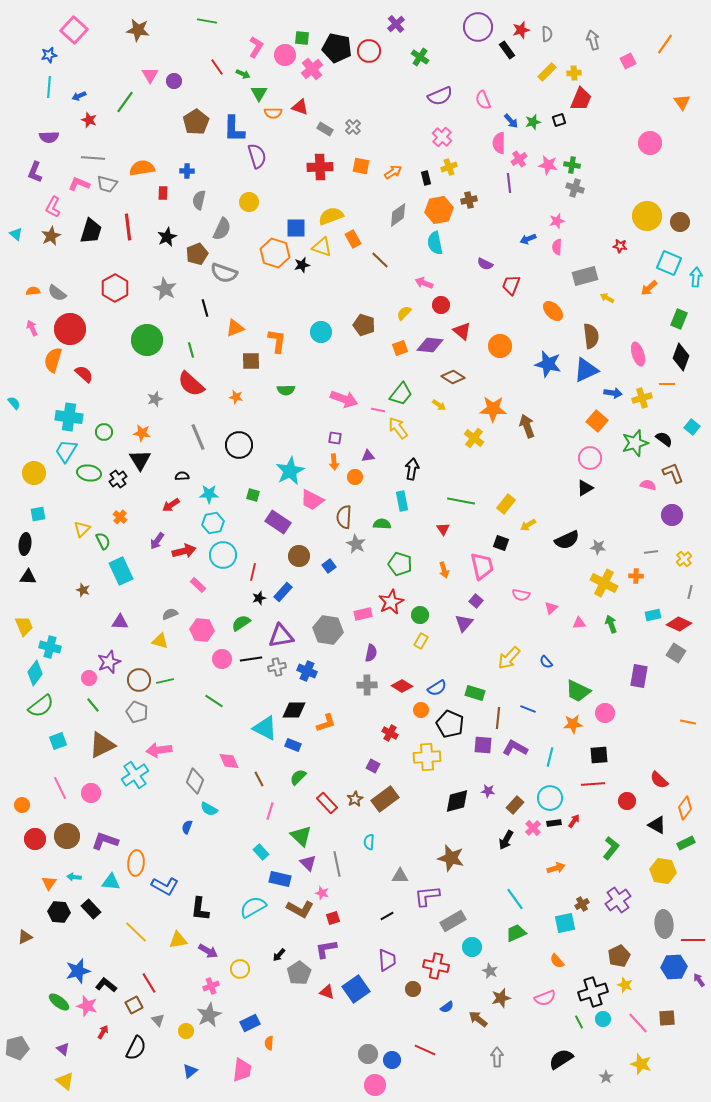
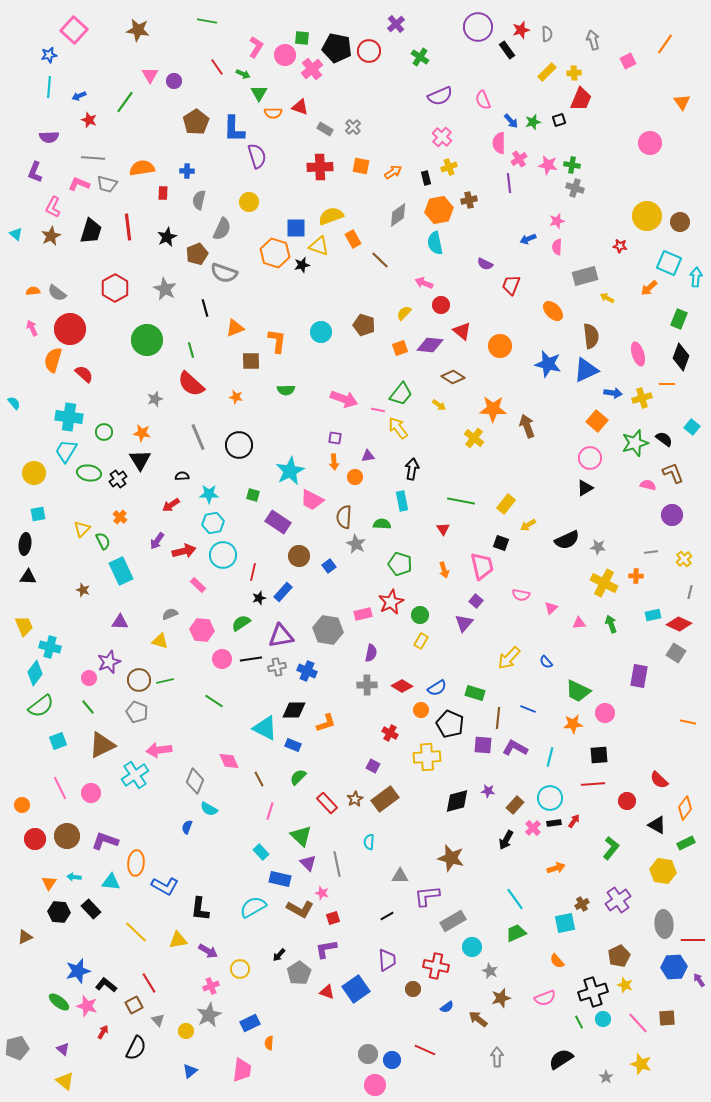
yellow triangle at (322, 247): moved 3 px left, 1 px up
green line at (93, 705): moved 5 px left, 2 px down
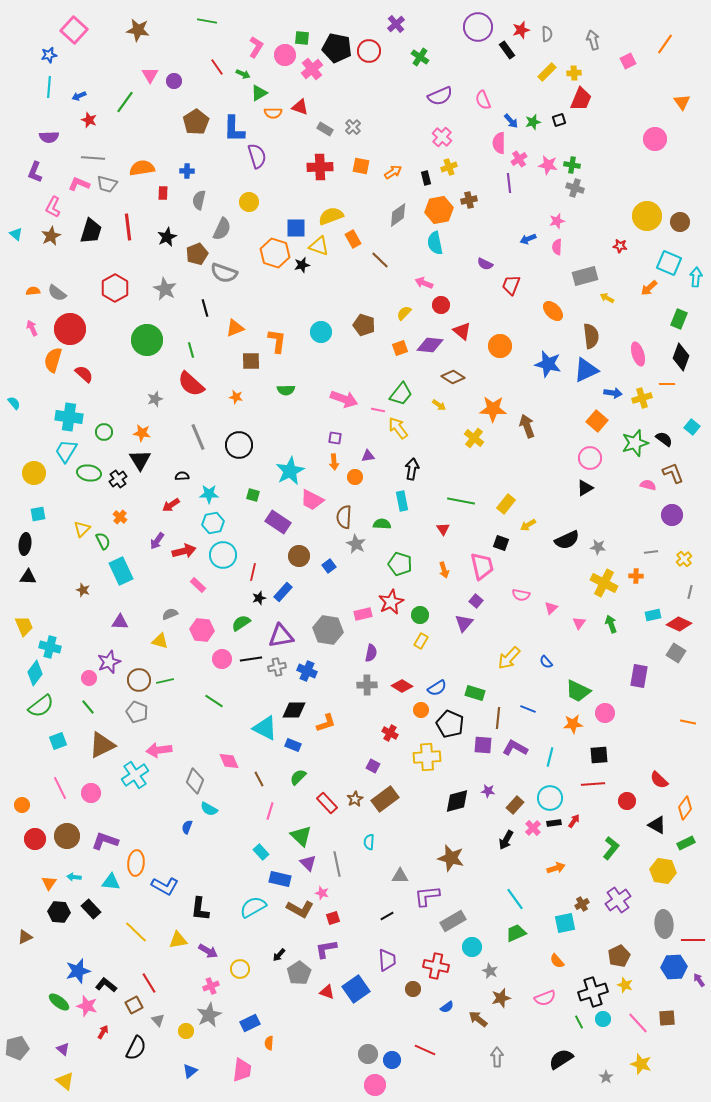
green triangle at (259, 93): rotated 30 degrees clockwise
pink circle at (650, 143): moved 5 px right, 4 px up
pink triangle at (579, 623): rotated 48 degrees counterclockwise
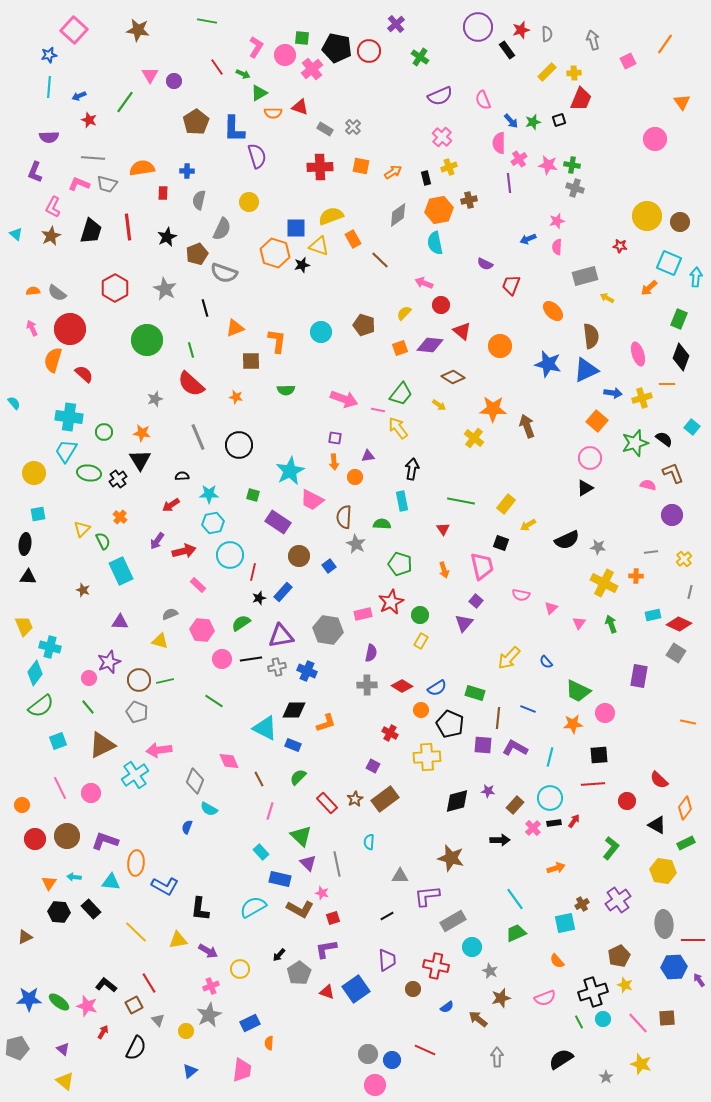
cyan circle at (223, 555): moved 7 px right
black arrow at (506, 840): moved 6 px left; rotated 120 degrees counterclockwise
blue star at (78, 971): moved 49 px left, 28 px down; rotated 15 degrees clockwise
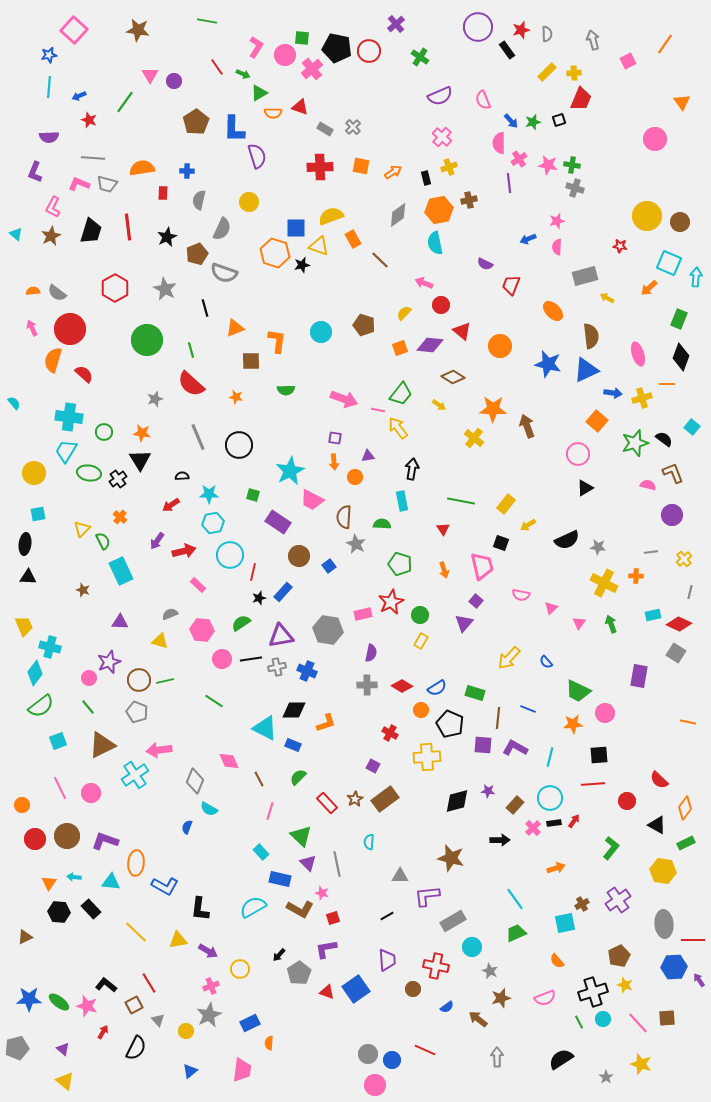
pink circle at (590, 458): moved 12 px left, 4 px up
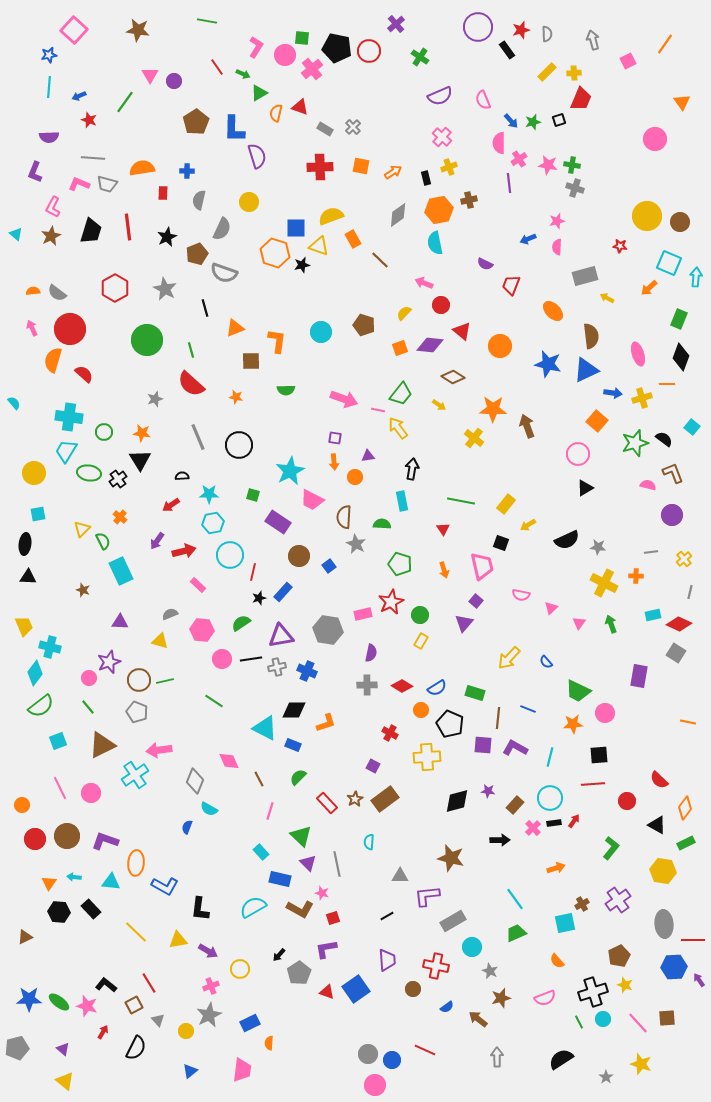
orange semicircle at (273, 113): moved 3 px right; rotated 102 degrees clockwise
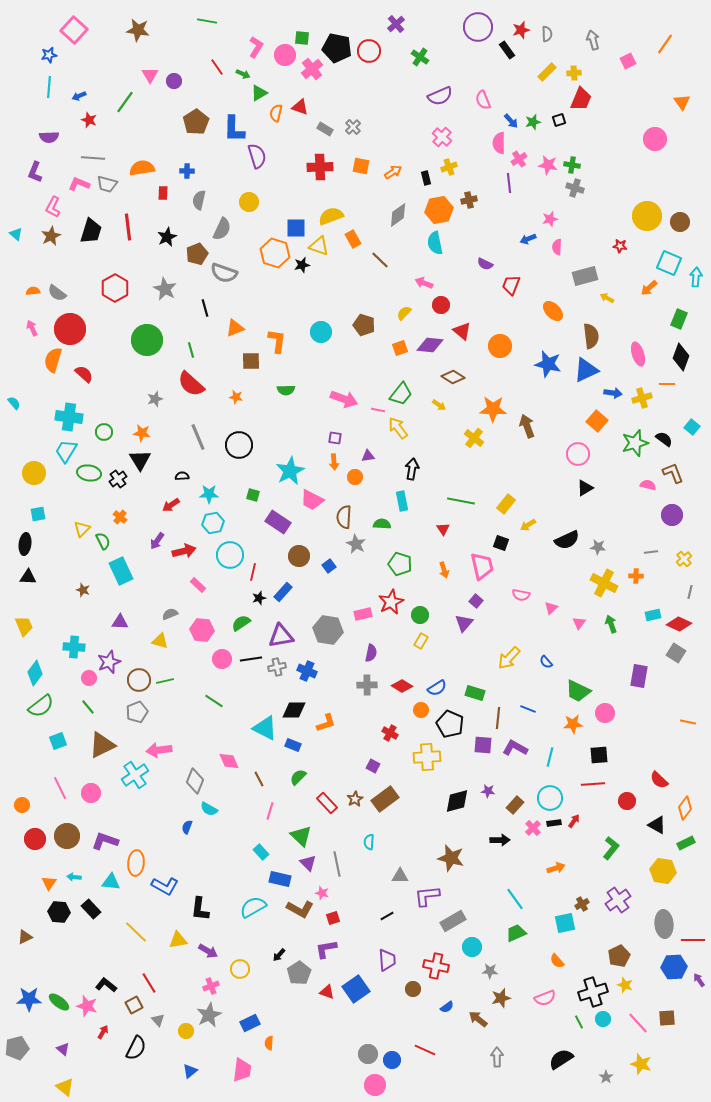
pink star at (557, 221): moved 7 px left, 2 px up
cyan cross at (50, 647): moved 24 px right; rotated 10 degrees counterclockwise
gray pentagon at (137, 712): rotated 30 degrees clockwise
gray star at (490, 971): rotated 21 degrees counterclockwise
yellow triangle at (65, 1081): moved 6 px down
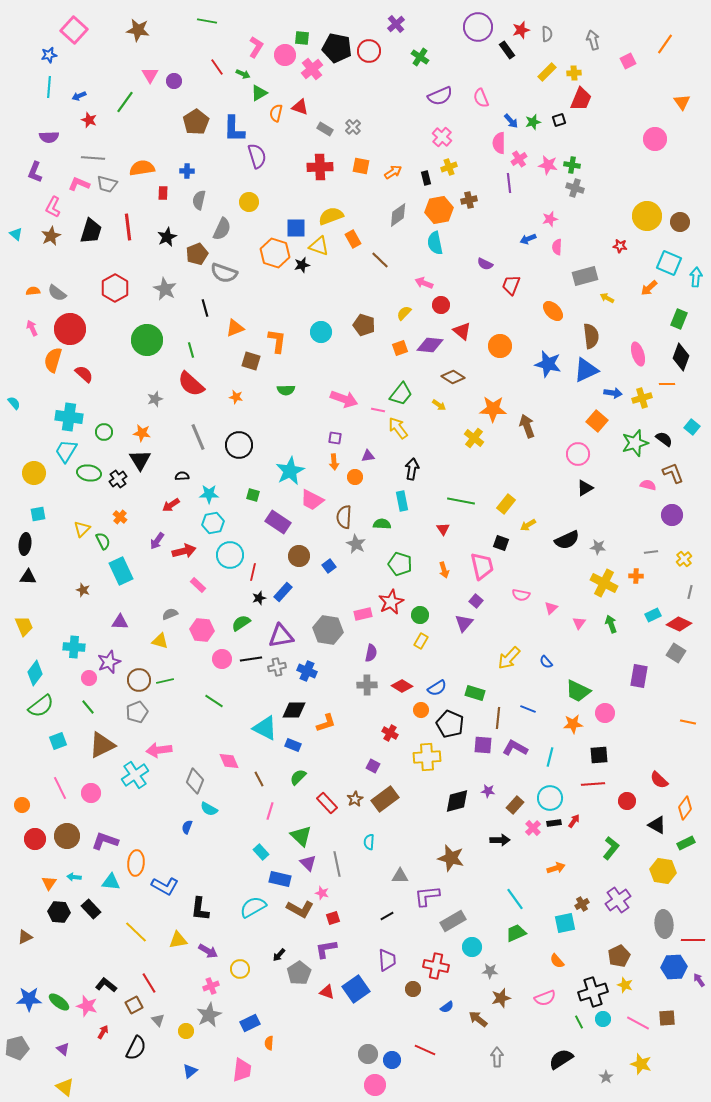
pink semicircle at (483, 100): moved 2 px left, 2 px up
brown square at (251, 361): rotated 18 degrees clockwise
cyan rectangle at (653, 615): rotated 14 degrees counterclockwise
pink line at (638, 1023): rotated 20 degrees counterclockwise
